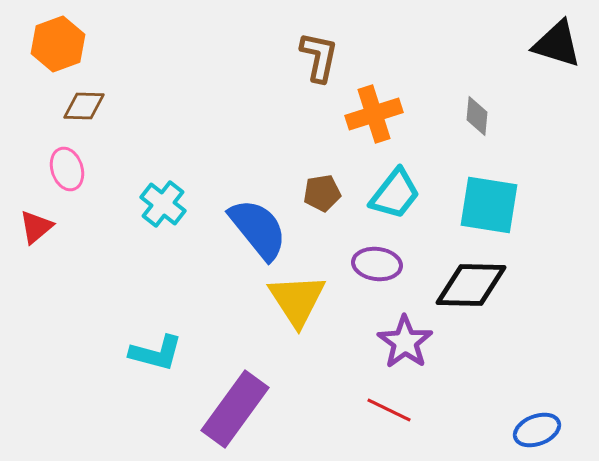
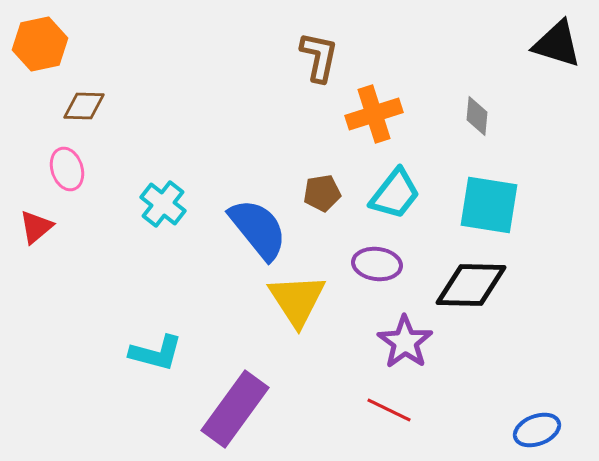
orange hexagon: moved 18 px left; rotated 8 degrees clockwise
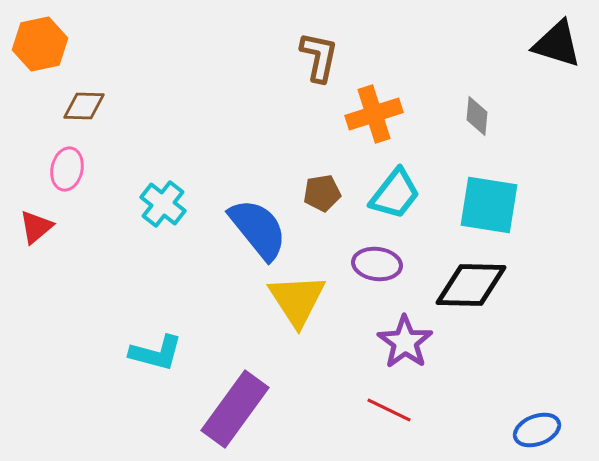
pink ellipse: rotated 30 degrees clockwise
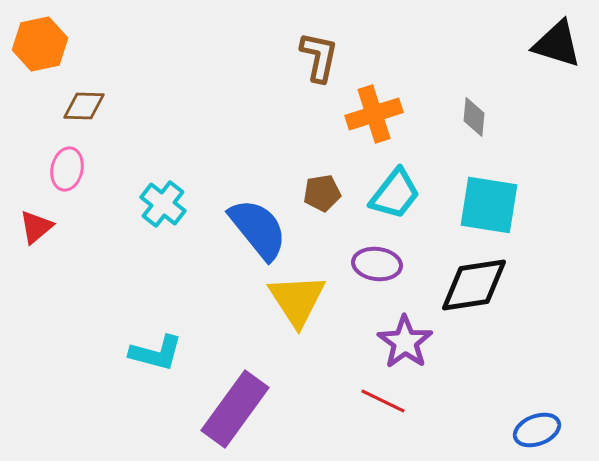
gray diamond: moved 3 px left, 1 px down
black diamond: moved 3 px right; rotated 10 degrees counterclockwise
red line: moved 6 px left, 9 px up
